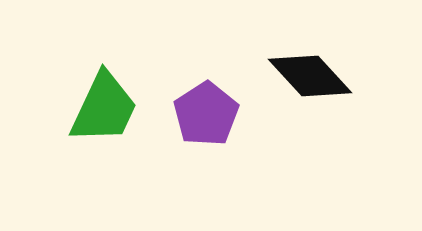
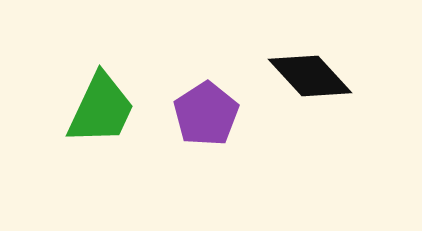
green trapezoid: moved 3 px left, 1 px down
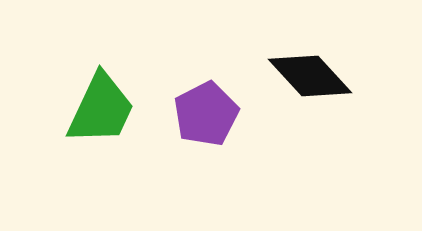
purple pentagon: rotated 6 degrees clockwise
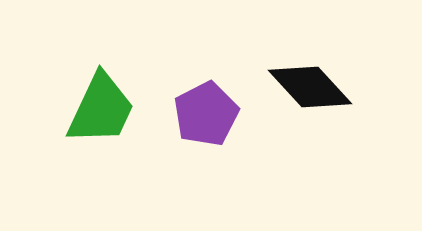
black diamond: moved 11 px down
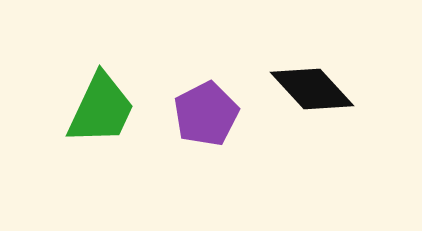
black diamond: moved 2 px right, 2 px down
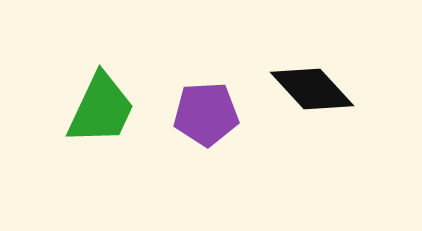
purple pentagon: rotated 24 degrees clockwise
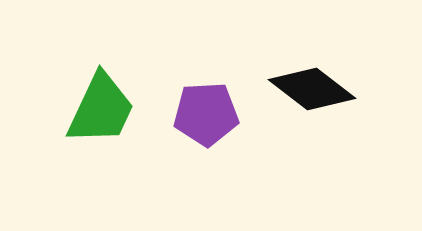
black diamond: rotated 10 degrees counterclockwise
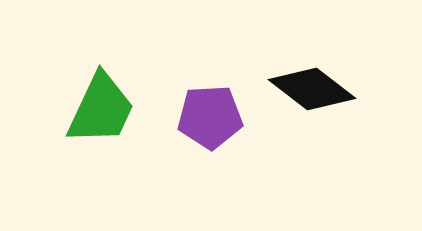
purple pentagon: moved 4 px right, 3 px down
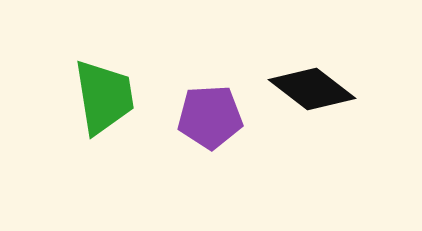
green trapezoid: moved 3 px right, 12 px up; rotated 34 degrees counterclockwise
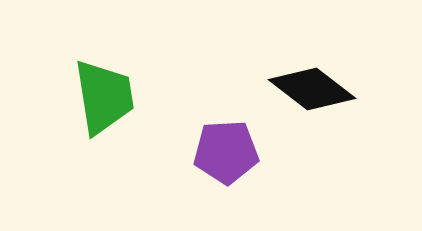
purple pentagon: moved 16 px right, 35 px down
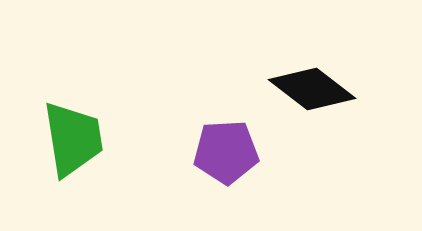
green trapezoid: moved 31 px left, 42 px down
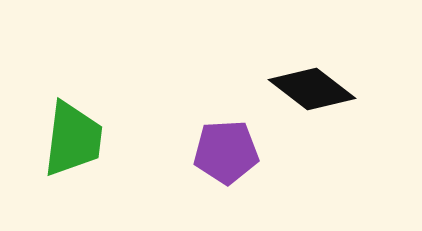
green trapezoid: rotated 16 degrees clockwise
